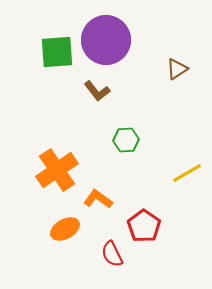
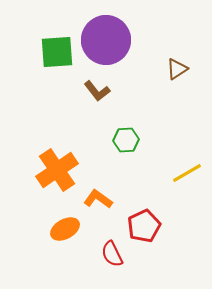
red pentagon: rotated 12 degrees clockwise
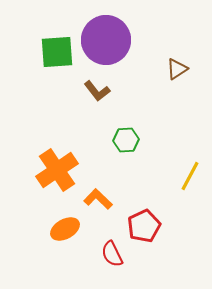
yellow line: moved 3 px right, 3 px down; rotated 32 degrees counterclockwise
orange L-shape: rotated 8 degrees clockwise
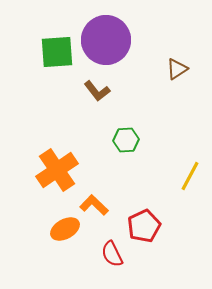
orange L-shape: moved 4 px left, 6 px down
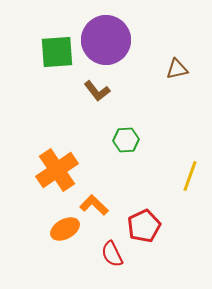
brown triangle: rotated 20 degrees clockwise
yellow line: rotated 8 degrees counterclockwise
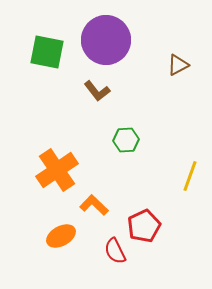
green square: moved 10 px left; rotated 15 degrees clockwise
brown triangle: moved 1 px right, 4 px up; rotated 15 degrees counterclockwise
orange ellipse: moved 4 px left, 7 px down
red semicircle: moved 3 px right, 3 px up
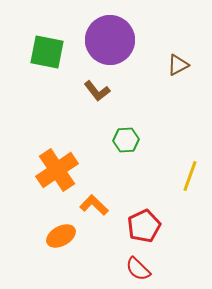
purple circle: moved 4 px right
red semicircle: moved 23 px right, 18 px down; rotated 20 degrees counterclockwise
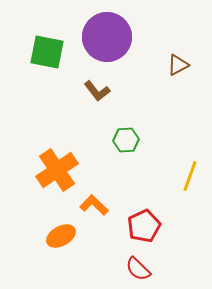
purple circle: moved 3 px left, 3 px up
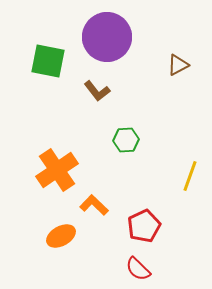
green square: moved 1 px right, 9 px down
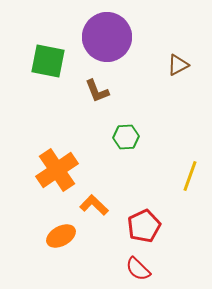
brown L-shape: rotated 16 degrees clockwise
green hexagon: moved 3 px up
